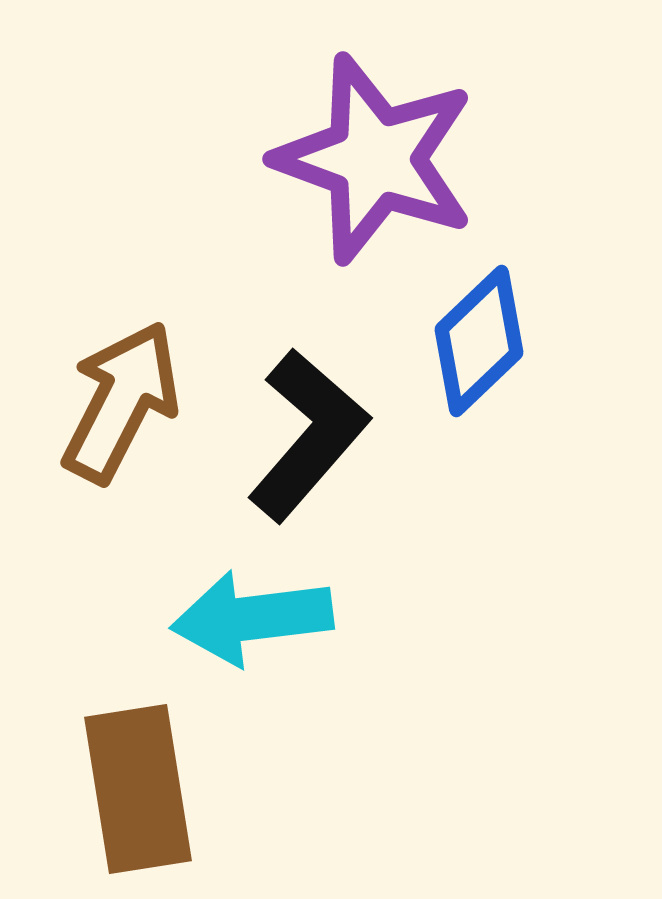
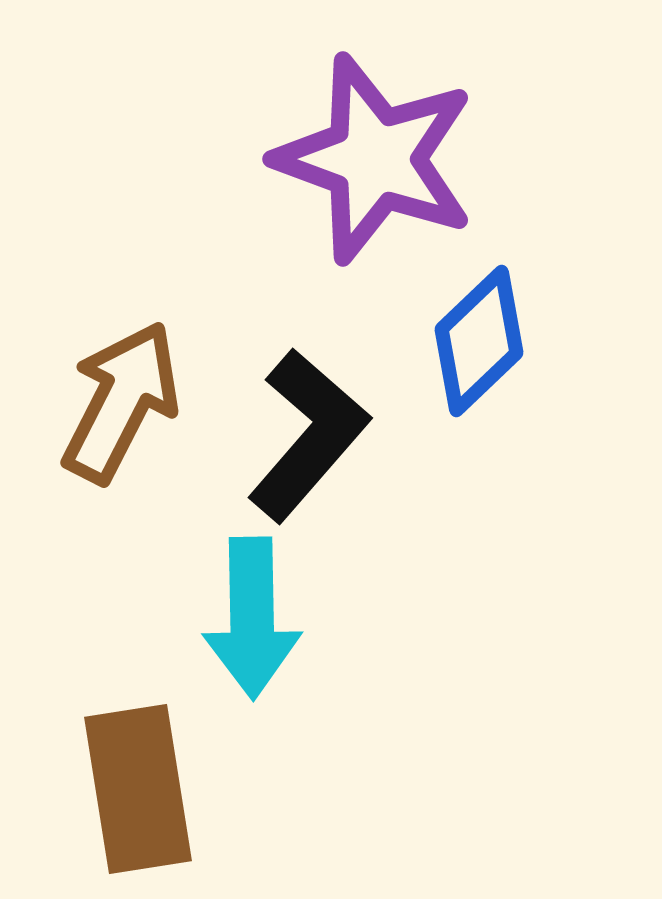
cyan arrow: rotated 84 degrees counterclockwise
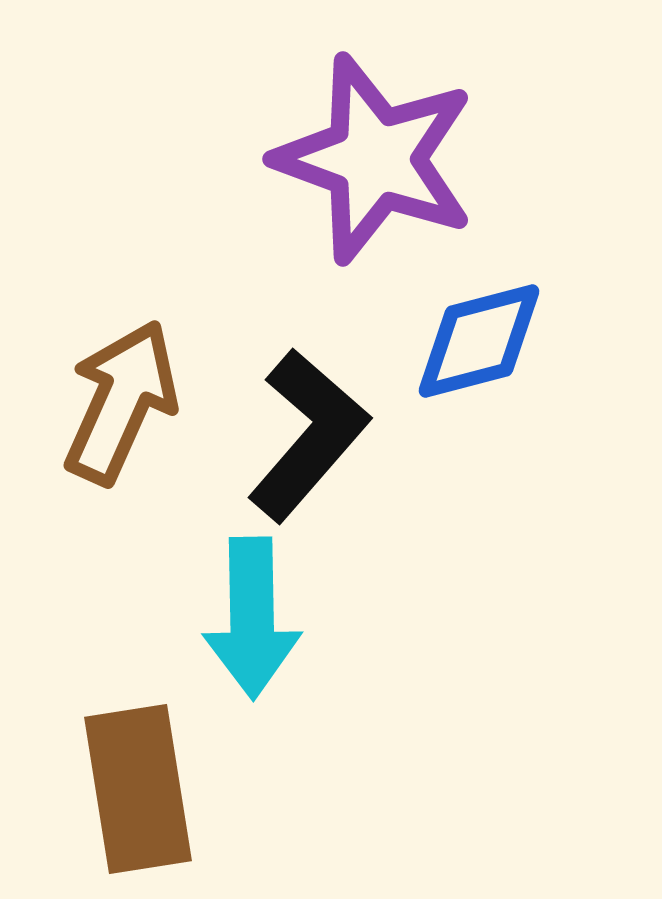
blue diamond: rotated 29 degrees clockwise
brown arrow: rotated 3 degrees counterclockwise
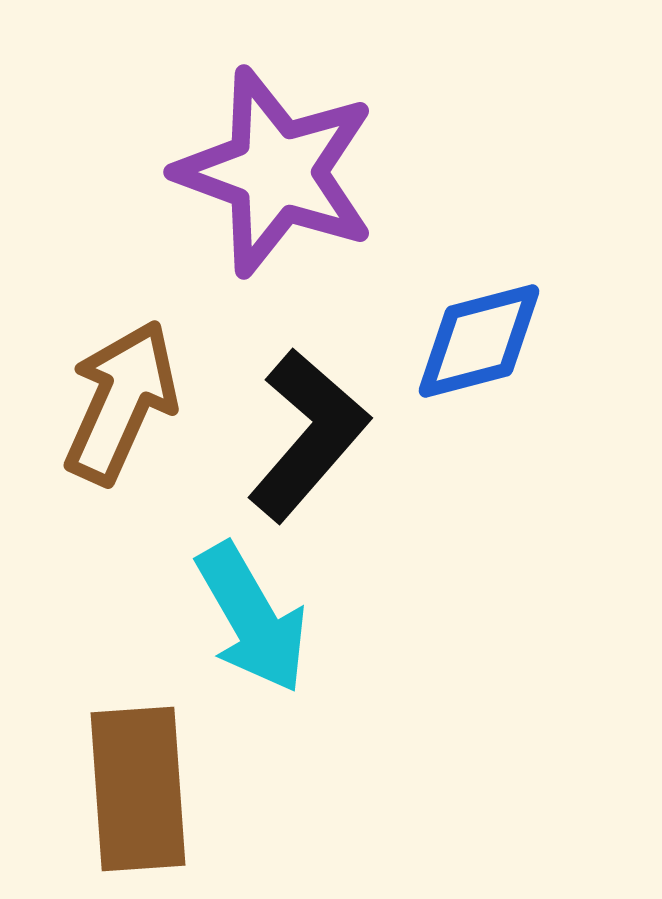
purple star: moved 99 px left, 13 px down
cyan arrow: rotated 29 degrees counterclockwise
brown rectangle: rotated 5 degrees clockwise
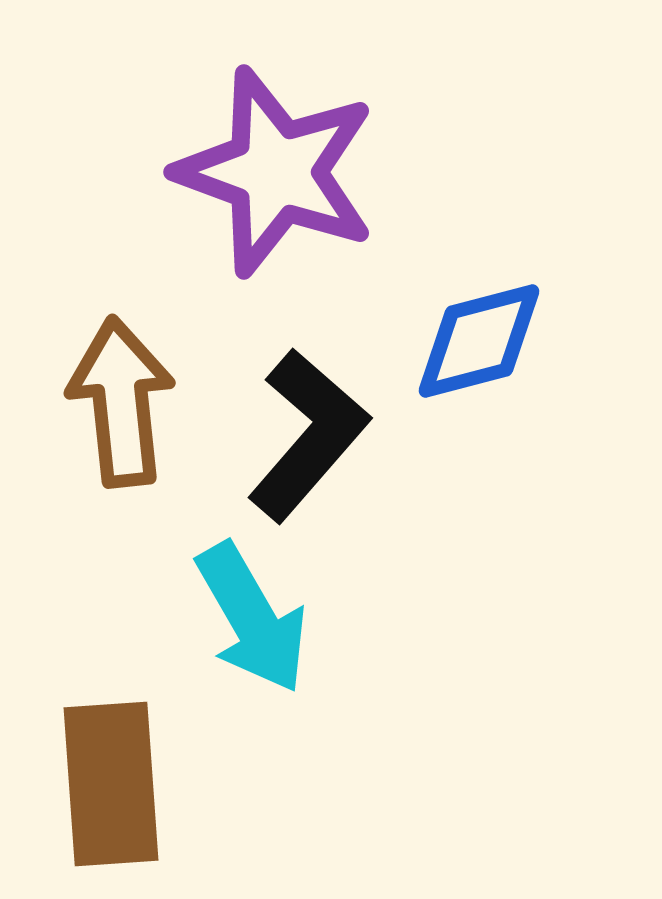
brown arrow: rotated 30 degrees counterclockwise
brown rectangle: moved 27 px left, 5 px up
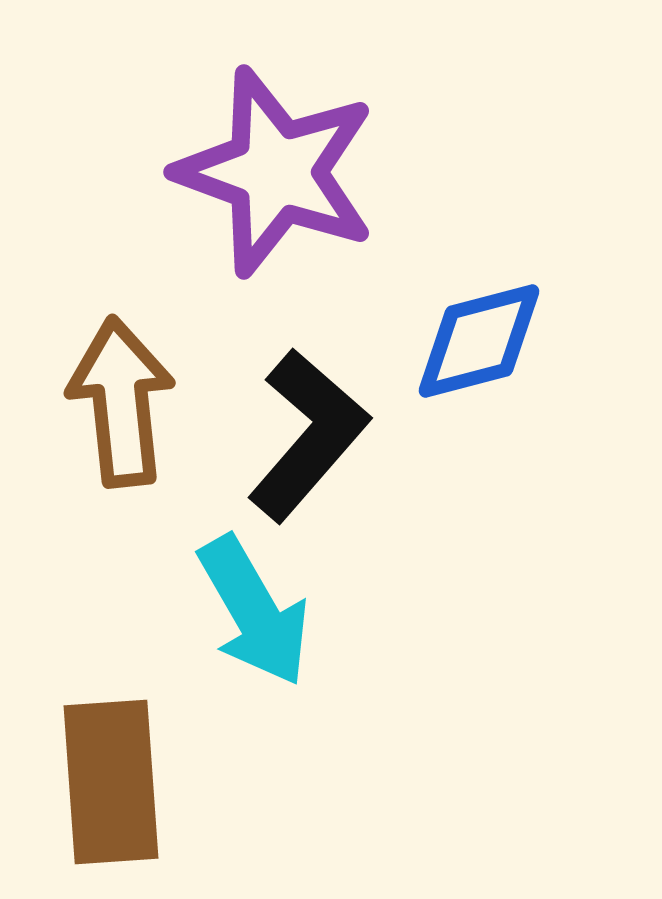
cyan arrow: moved 2 px right, 7 px up
brown rectangle: moved 2 px up
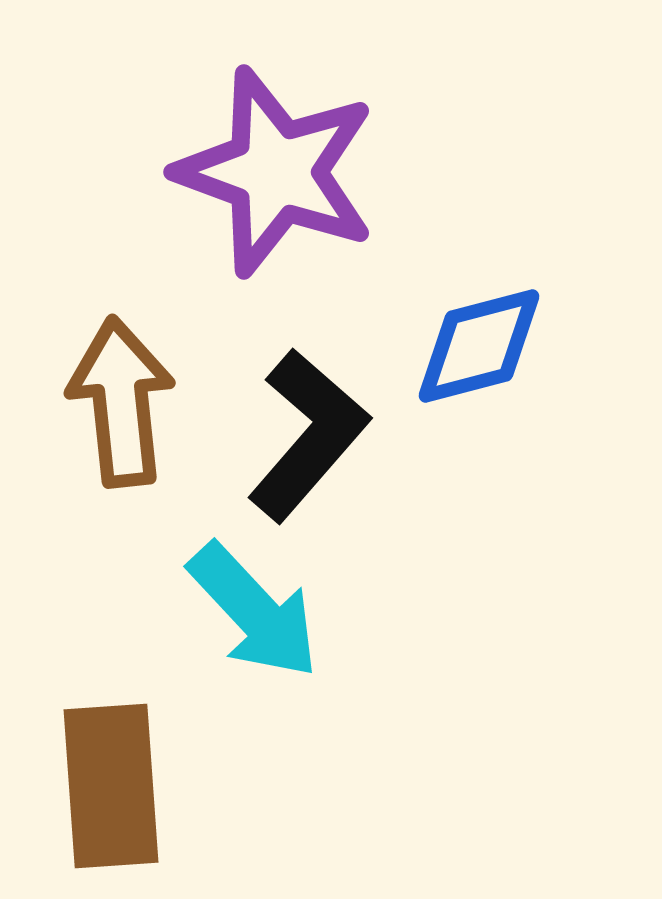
blue diamond: moved 5 px down
cyan arrow: rotated 13 degrees counterclockwise
brown rectangle: moved 4 px down
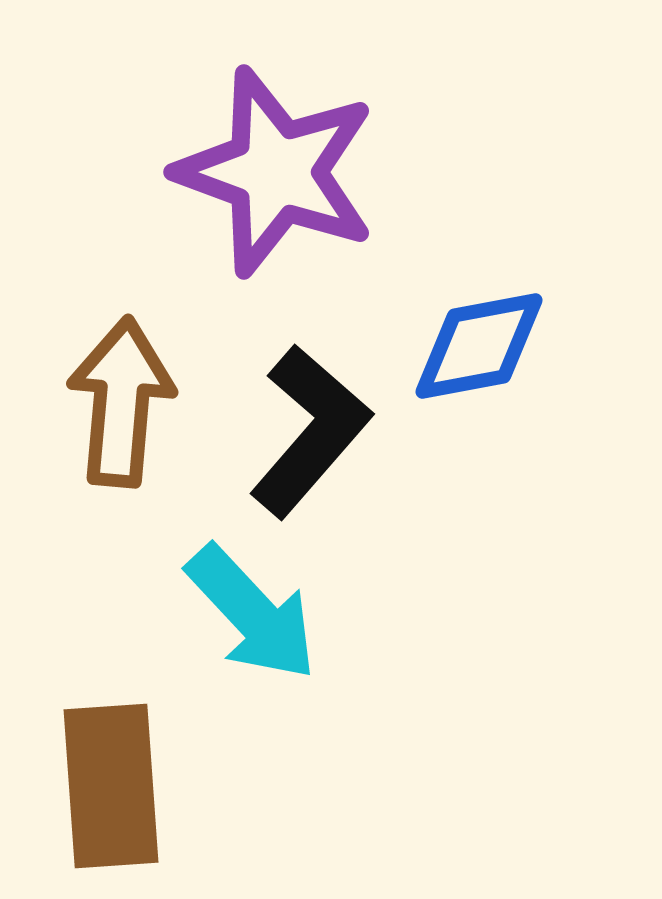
blue diamond: rotated 4 degrees clockwise
brown arrow: rotated 11 degrees clockwise
black L-shape: moved 2 px right, 4 px up
cyan arrow: moved 2 px left, 2 px down
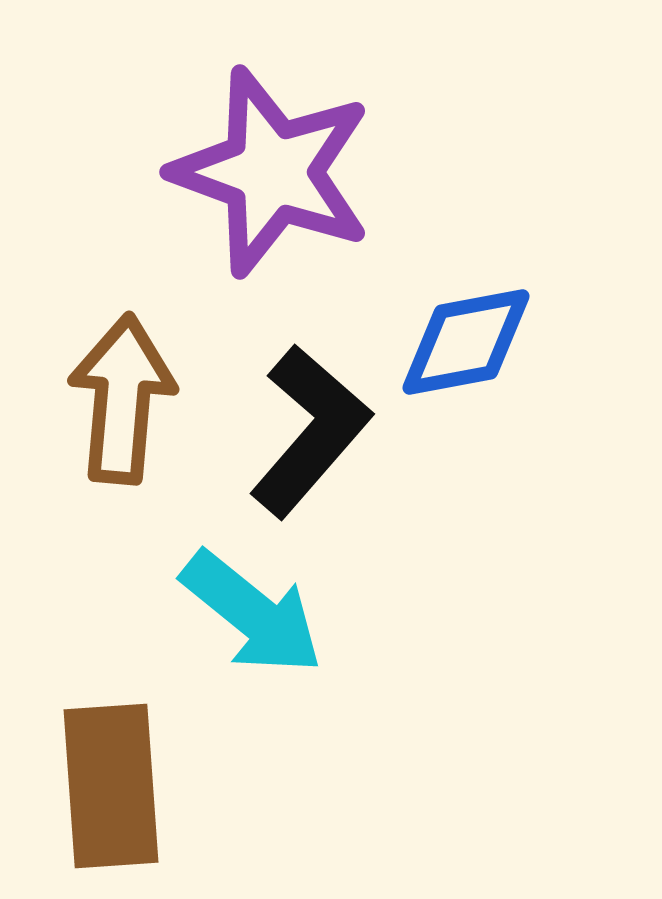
purple star: moved 4 px left
blue diamond: moved 13 px left, 4 px up
brown arrow: moved 1 px right, 3 px up
cyan arrow: rotated 8 degrees counterclockwise
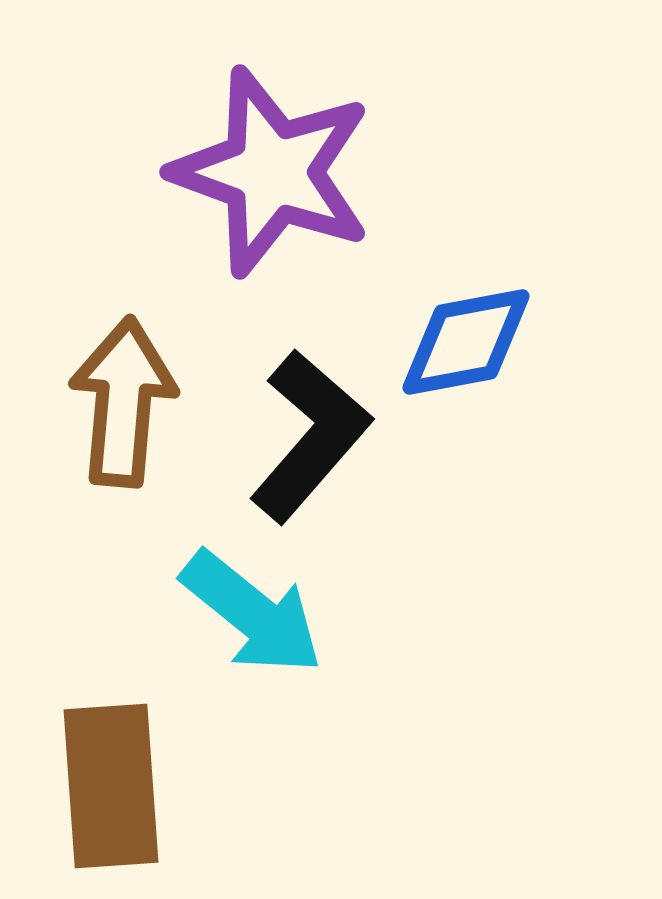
brown arrow: moved 1 px right, 3 px down
black L-shape: moved 5 px down
